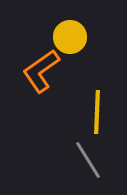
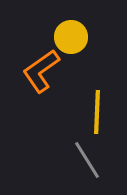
yellow circle: moved 1 px right
gray line: moved 1 px left
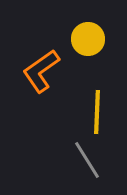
yellow circle: moved 17 px right, 2 px down
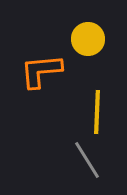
orange L-shape: rotated 30 degrees clockwise
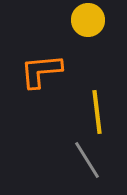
yellow circle: moved 19 px up
yellow line: rotated 9 degrees counterclockwise
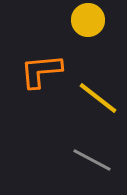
yellow line: moved 1 px right, 14 px up; rotated 45 degrees counterclockwise
gray line: moved 5 px right; rotated 30 degrees counterclockwise
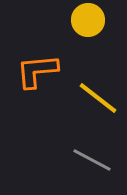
orange L-shape: moved 4 px left
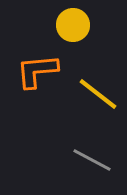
yellow circle: moved 15 px left, 5 px down
yellow line: moved 4 px up
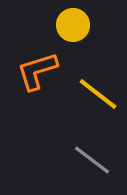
orange L-shape: rotated 12 degrees counterclockwise
gray line: rotated 9 degrees clockwise
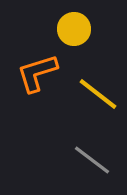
yellow circle: moved 1 px right, 4 px down
orange L-shape: moved 2 px down
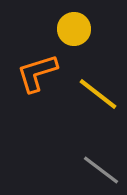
gray line: moved 9 px right, 10 px down
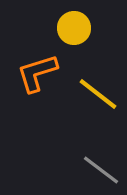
yellow circle: moved 1 px up
